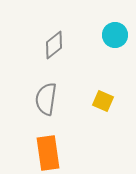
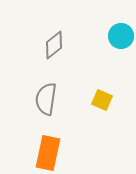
cyan circle: moved 6 px right, 1 px down
yellow square: moved 1 px left, 1 px up
orange rectangle: rotated 20 degrees clockwise
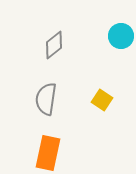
yellow square: rotated 10 degrees clockwise
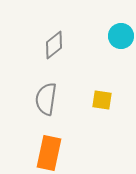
yellow square: rotated 25 degrees counterclockwise
orange rectangle: moved 1 px right
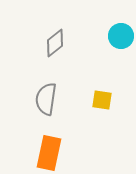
gray diamond: moved 1 px right, 2 px up
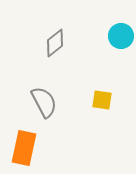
gray semicircle: moved 2 px left, 3 px down; rotated 144 degrees clockwise
orange rectangle: moved 25 px left, 5 px up
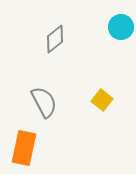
cyan circle: moved 9 px up
gray diamond: moved 4 px up
yellow square: rotated 30 degrees clockwise
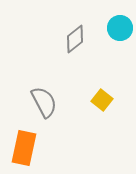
cyan circle: moved 1 px left, 1 px down
gray diamond: moved 20 px right
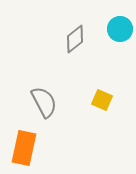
cyan circle: moved 1 px down
yellow square: rotated 15 degrees counterclockwise
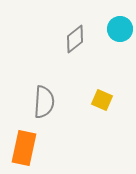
gray semicircle: rotated 32 degrees clockwise
